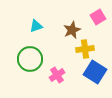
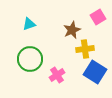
cyan triangle: moved 7 px left, 2 px up
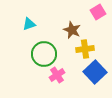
pink square: moved 5 px up
brown star: rotated 24 degrees counterclockwise
green circle: moved 14 px right, 5 px up
blue square: rotated 15 degrees clockwise
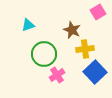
cyan triangle: moved 1 px left, 1 px down
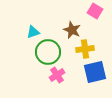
pink square: moved 3 px left, 1 px up; rotated 28 degrees counterclockwise
cyan triangle: moved 5 px right, 7 px down
green circle: moved 4 px right, 2 px up
blue square: rotated 30 degrees clockwise
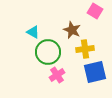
cyan triangle: rotated 48 degrees clockwise
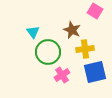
cyan triangle: rotated 24 degrees clockwise
pink cross: moved 5 px right
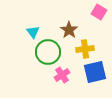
pink square: moved 4 px right, 1 px down
brown star: moved 3 px left; rotated 12 degrees clockwise
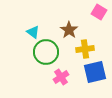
cyan triangle: rotated 16 degrees counterclockwise
green circle: moved 2 px left
pink cross: moved 1 px left, 2 px down
